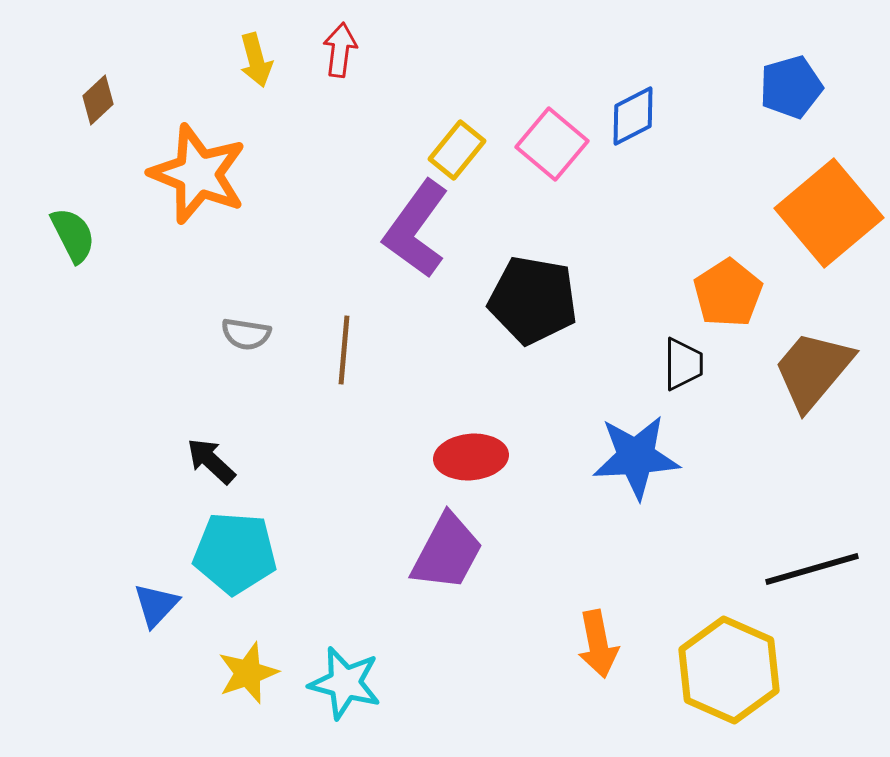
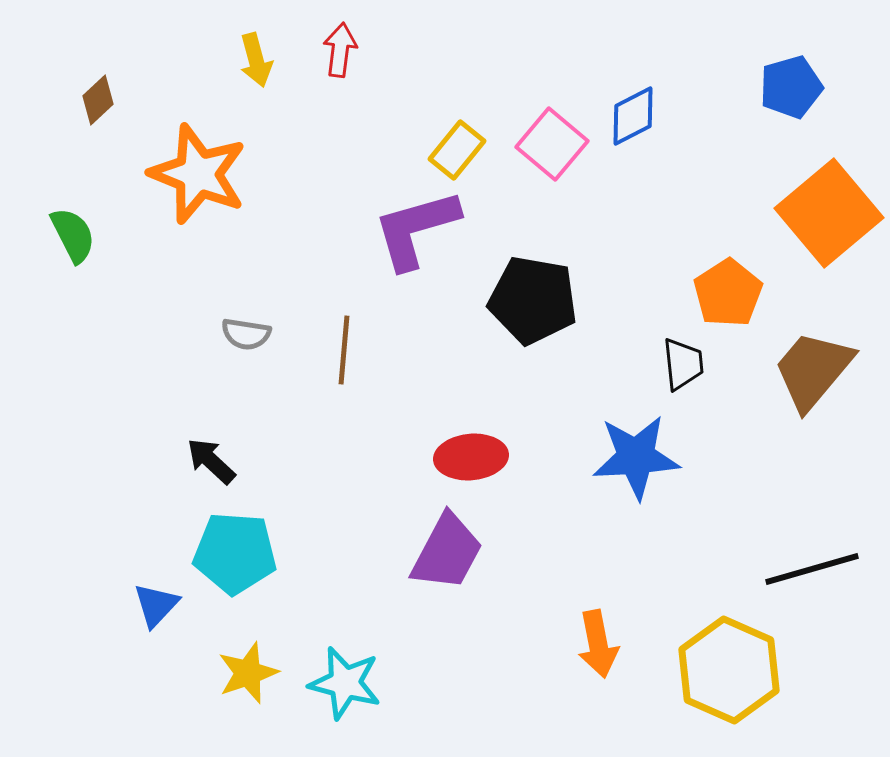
purple L-shape: rotated 38 degrees clockwise
black trapezoid: rotated 6 degrees counterclockwise
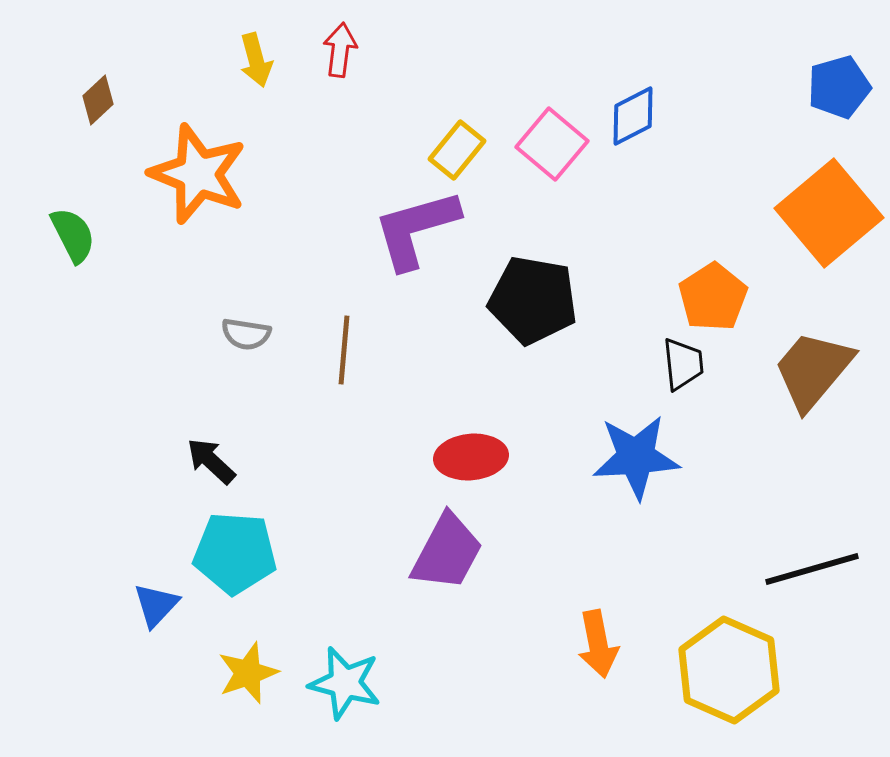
blue pentagon: moved 48 px right
orange pentagon: moved 15 px left, 4 px down
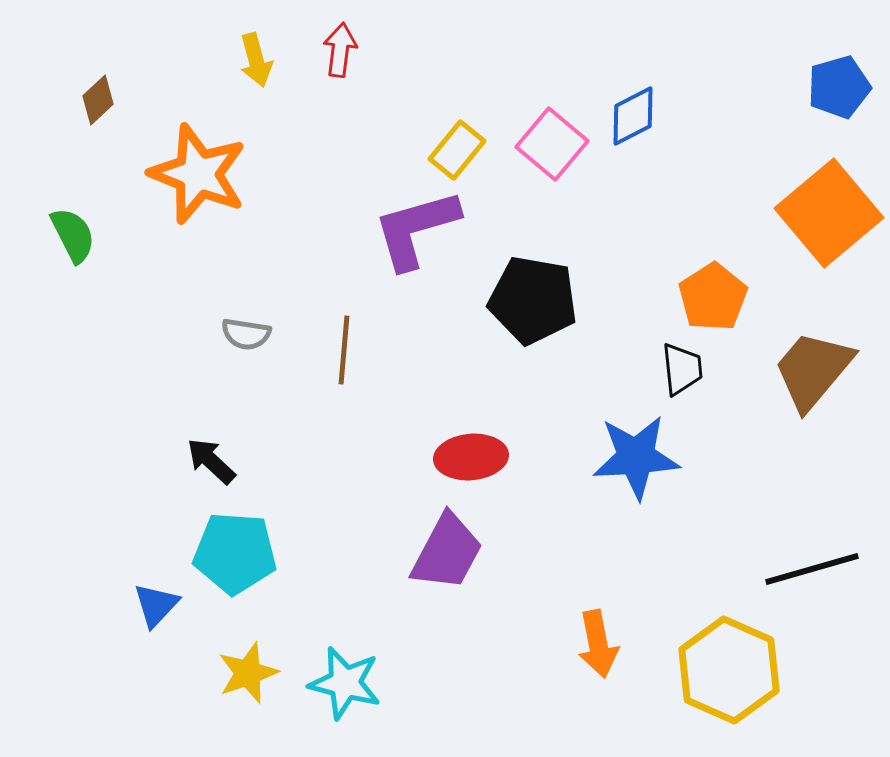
black trapezoid: moved 1 px left, 5 px down
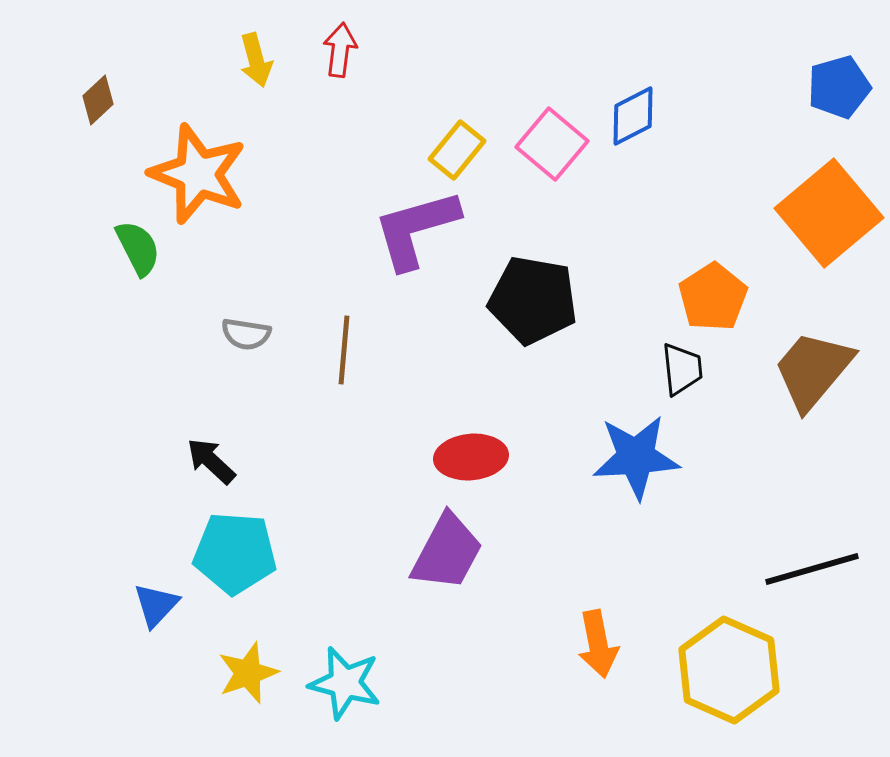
green semicircle: moved 65 px right, 13 px down
